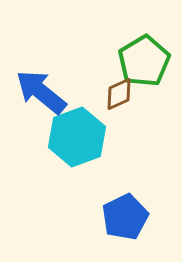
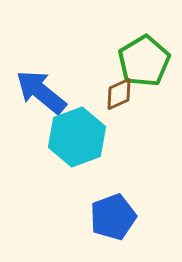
blue pentagon: moved 12 px left; rotated 6 degrees clockwise
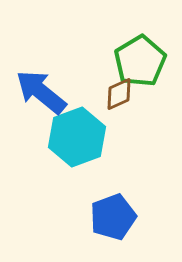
green pentagon: moved 4 px left
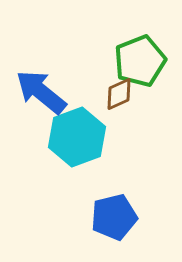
green pentagon: rotated 9 degrees clockwise
blue pentagon: moved 1 px right; rotated 6 degrees clockwise
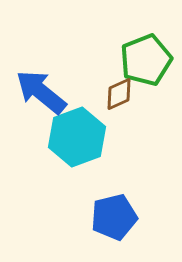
green pentagon: moved 6 px right, 1 px up
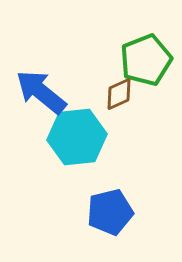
cyan hexagon: rotated 14 degrees clockwise
blue pentagon: moved 4 px left, 5 px up
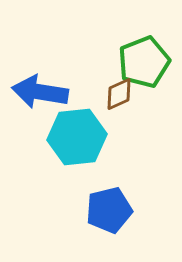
green pentagon: moved 2 px left, 2 px down
blue arrow: moved 1 px left; rotated 30 degrees counterclockwise
blue pentagon: moved 1 px left, 2 px up
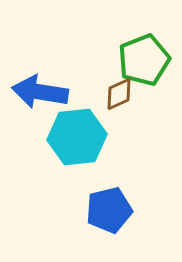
green pentagon: moved 2 px up
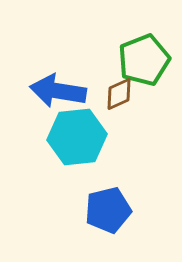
blue arrow: moved 18 px right, 1 px up
blue pentagon: moved 1 px left
